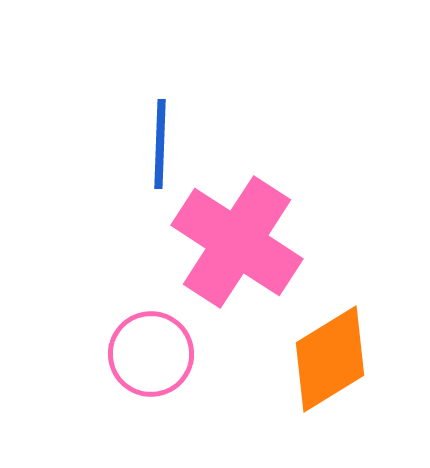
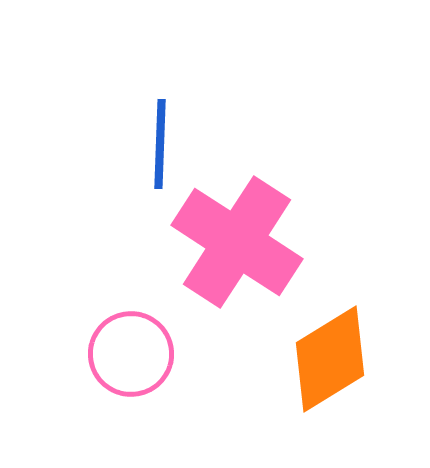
pink circle: moved 20 px left
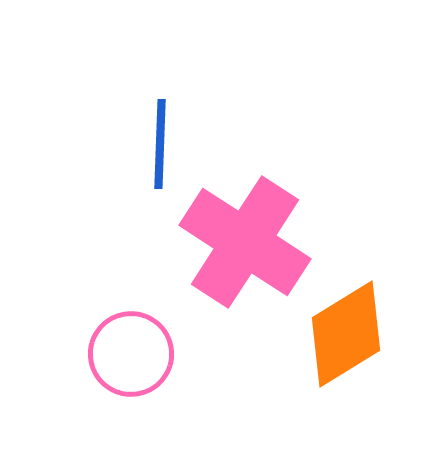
pink cross: moved 8 px right
orange diamond: moved 16 px right, 25 px up
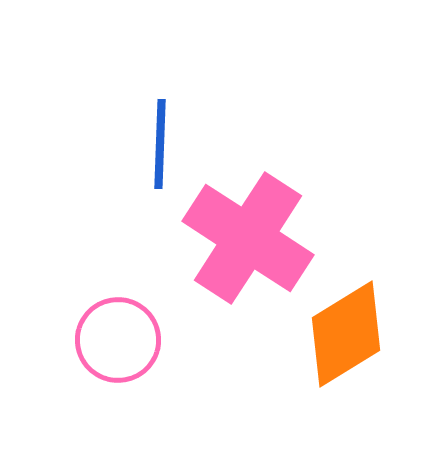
pink cross: moved 3 px right, 4 px up
pink circle: moved 13 px left, 14 px up
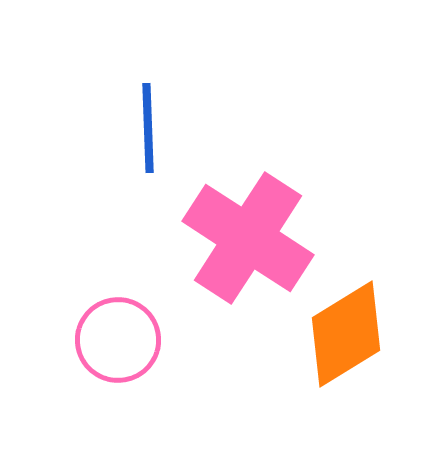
blue line: moved 12 px left, 16 px up; rotated 4 degrees counterclockwise
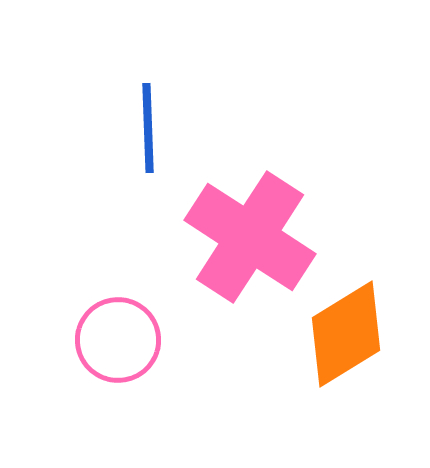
pink cross: moved 2 px right, 1 px up
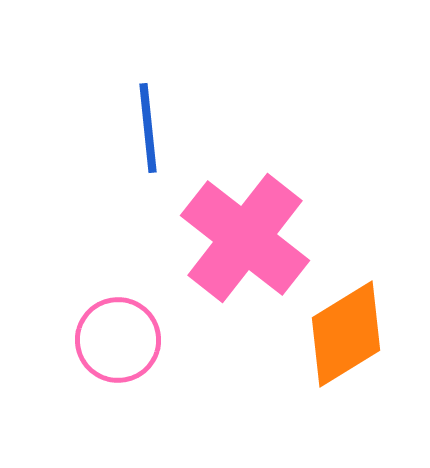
blue line: rotated 4 degrees counterclockwise
pink cross: moved 5 px left, 1 px down; rotated 5 degrees clockwise
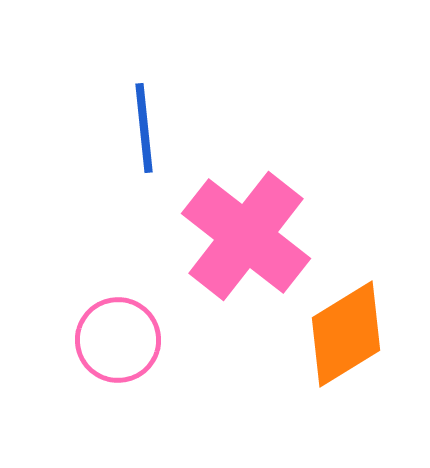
blue line: moved 4 px left
pink cross: moved 1 px right, 2 px up
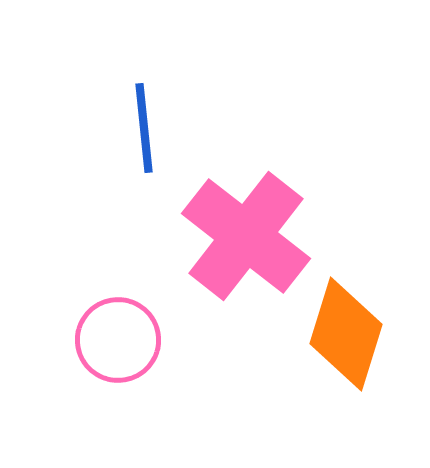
orange diamond: rotated 41 degrees counterclockwise
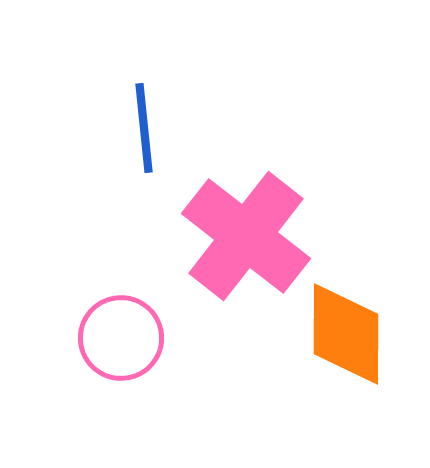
orange diamond: rotated 17 degrees counterclockwise
pink circle: moved 3 px right, 2 px up
